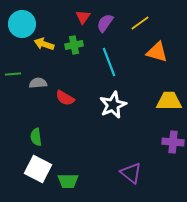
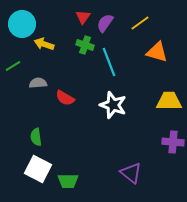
green cross: moved 11 px right; rotated 30 degrees clockwise
green line: moved 8 px up; rotated 28 degrees counterclockwise
white star: rotated 28 degrees counterclockwise
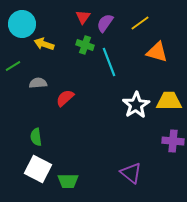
red semicircle: rotated 108 degrees clockwise
white star: moved 23 px right; rotated 20 degrees clockwise
purple cross: moved 1 px up
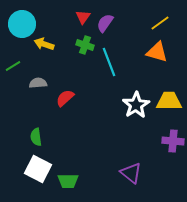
yellow line: moved 20 px right
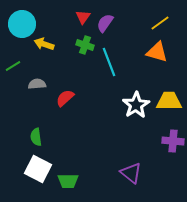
gray semicircle: moved 1 px left, 1 px down
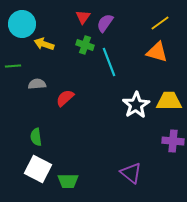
green line: rotated 28 degrees clockwise
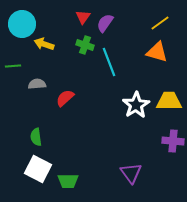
purple triangle: rotated 15 degrees clockwise
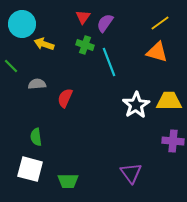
green line: moved 2 px left; rotated 49 degrees clockwise
red semicircle: rotated 24 degrees counterclockwise
white square: moved 8 px left; rotated 12 degrees counterclockwise
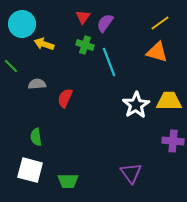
white square: moved 1 px down
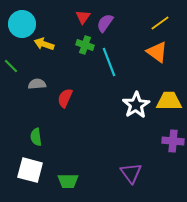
orange triangle: rotated 20 degrees clockwise
